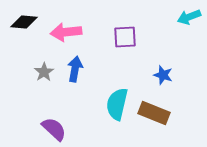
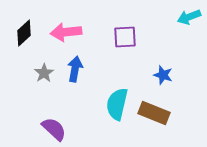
black diamond: moved 11 px down; rotated 48 degrees counterclockwise
gray star: moved 1 px down
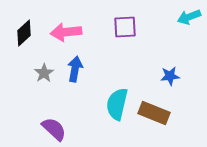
purple square: moved 10 px up
blue star: moved 7 px right, 1 px down; rotated 24 degrees counterclockwise
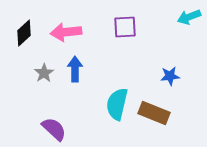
blue arrow: rotated 10 degrees counterclockwise
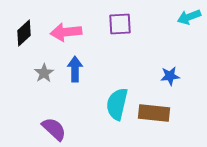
purple square: moved 5 px left, 3 px up
brown rectangle: rotated 16 degrees counterclockwise
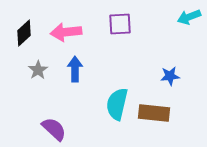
gray star: moved 6 px left, 3 px up
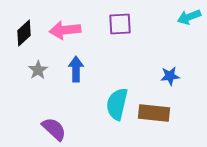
pink arrow: moved 1 px left, 2 px up
blue arrow: moved 1 px right
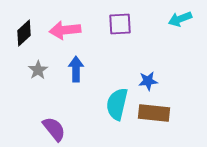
cyan arrow: moved 9 px left, 2 px down
blue star: moved 22 px left, 5 px down
purple semicircle: rotated 8 degrees clockwise
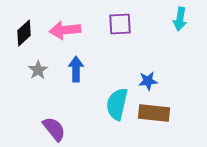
cyan arrow: rotated 60 degrees counterclockwise
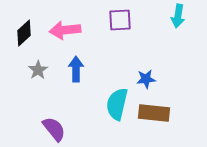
cyan arrow: moved 2 px left, 3 px up
purple square: moved 4 px up
blue star: moved 2 px left, 2 px up
